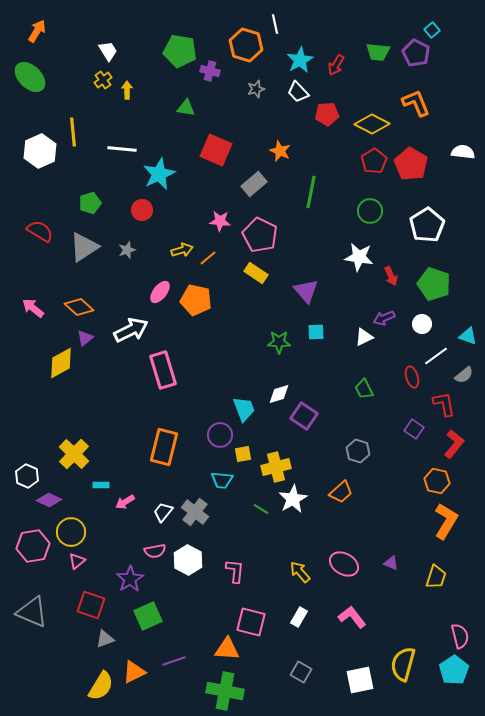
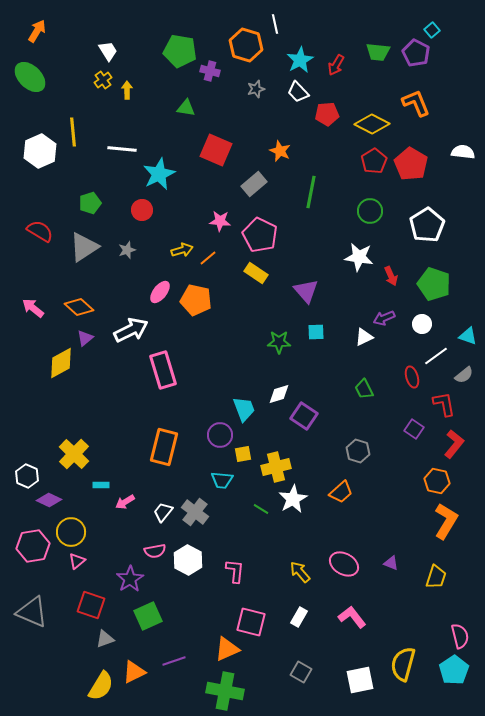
orange triangle at (227, 649): rotated 28 degrees counterclockwise
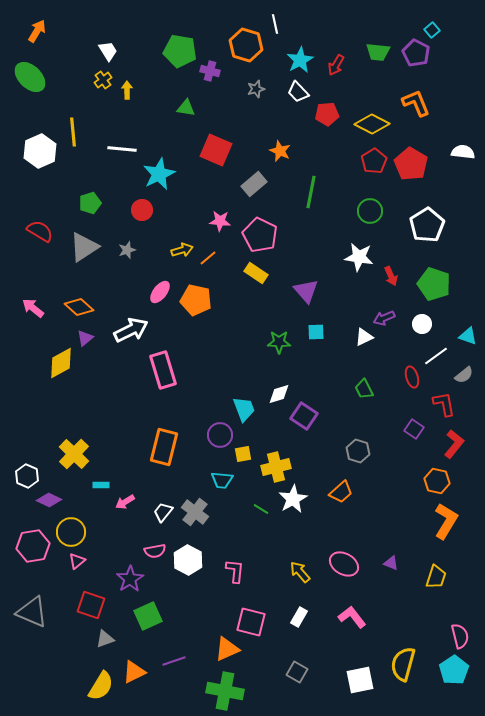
gray square at (301, 672): moved 4 px left
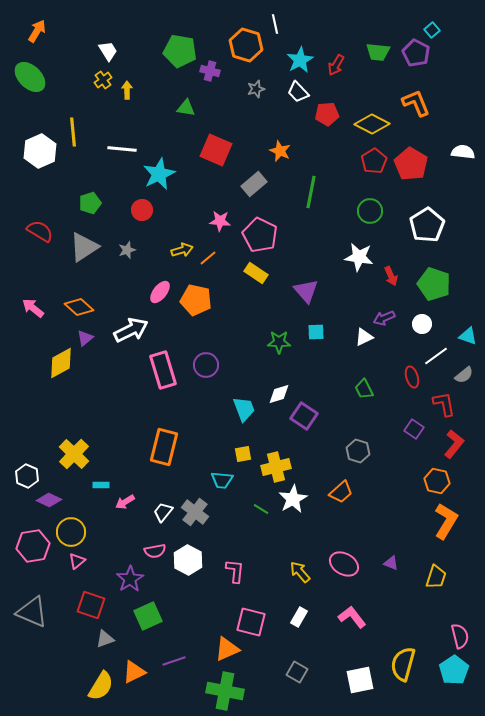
purple circle at (220, 435): moved 14 px left, 70 px up
